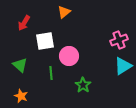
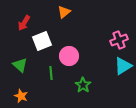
white square: moved 3 px left; rotated 12 degrees counterclockwise
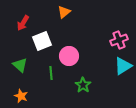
red arrow: moved 1 px left
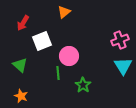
pink cross: moved 1 px right
cyan triangle: rotated 30 degrees counterclockwise
green line: moved 7 px right
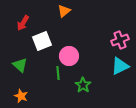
orange triangle: moved 1 px up
cyan triangle: moved 3 px left; rotated 36 degrees clockwise
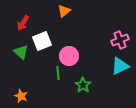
green triangle: moved 1 px right, 13 px up
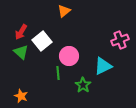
red arrow: moved 2 px left, 9 px down
white square: rotated 18 degrees counterclockwise
cyan triangle: moved 17 px left
